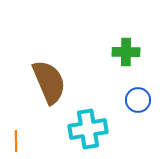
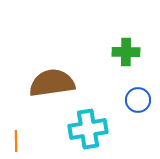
brown semicircle: moved 3 px right, 1 px down; rotated 75 degrees counterclockwise
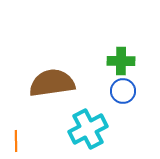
green cross: moved 5 px left, 9 px down
blue circle: moved 15 px left, 9 px up
cyan cross: rotated 18 degrees counterclockwise
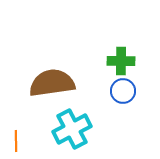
cyan cross: moved 16 px left
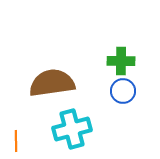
cyan cross: rotated 12 degrees clockwise
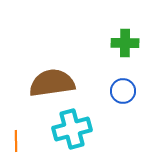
green cross: moved 4 px right, 18 px up
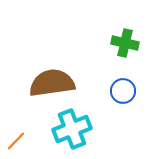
green cross: rotated 12 degrees clockwise
cyan cross: rotated 6 degrees counterclockwise
orange line: rotated 45 degrees clockwise
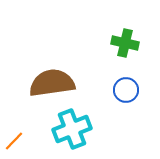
blue circle: moved 3 px right, 1 px up
orange line: moved 2 px left
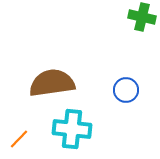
green cross: moved 17 px right, 26 px up
cyan cross: rotated 27 degrees clockwise
orange line: moved 5 px right, 2 px up
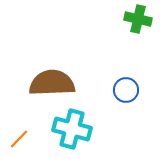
green cross: moved 4 px left, 2 px down
brown semicircle: rotated 6 degrees clockwise
cyan cross: rotated 9 degrees clockwise
